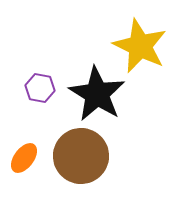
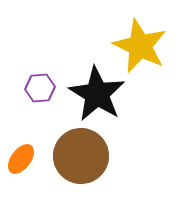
purple hexagon: rotated 16 degrees counterclockwise
orange ellipse: moved 3 px left, 1 px down
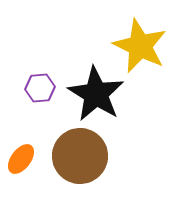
black star: moved 1 px left
brown circle: moved 1 px left
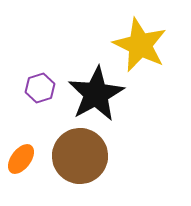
yellow star: moved 1 px up
purple hexagon: rotated 12 degrees counterclockwise
black star: rotated 12 degrees clockwise
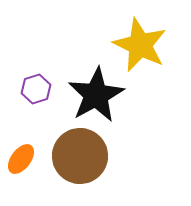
purple hexagon: moved 4 px left, 1 px down
black star: moved 1 px down
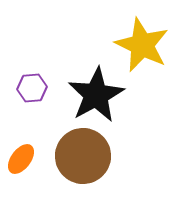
yellow star: moved 2 px right
purple hexagon: moved 4 px left, 1 px up; rotated 12 degrees clockwise
brown circle: moved 3 px right
